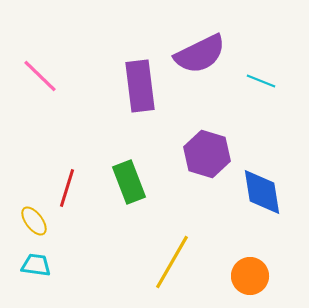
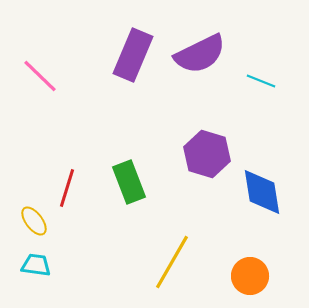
purple rectangle: moved 7 px left, 31 px up; rotated 30 degrees clockwise
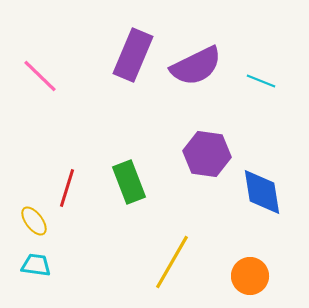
purple semicircle: moved 4 px left, 12 px down
purple hexagon: rotated 9 degrees counterclockwise
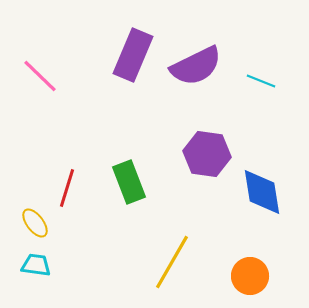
yellow ellipse: moved 1 px right, 2 px down
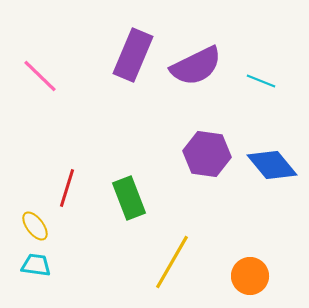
green rectangle: moved 16 px down
blue diamond: moved 10 px right, 27 px up; rotated 30 degrees counterclockwise
yellow ellipse: moved 3 px down
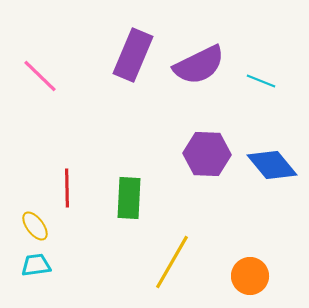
purple semicircle: moved 3 px right, 1 px up
purple hexagon: rotated 6 degrees counterclockwise
red line: rotated 18 degrees counterclockwise
green rectangle: rotated 24 degrees clockwise
cyan trapezoid: rotated 16 degrees counterclockwise
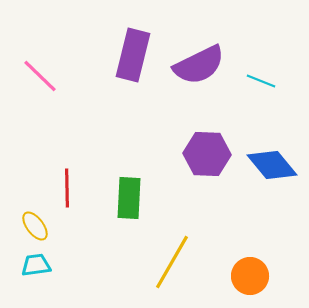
purple rectangle: rotated 9 degrees counterclockwise
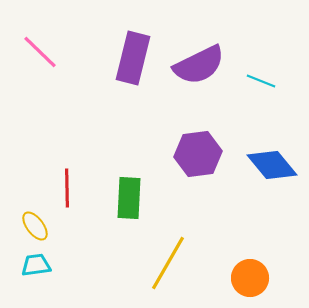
purple rectangle: moved 3 px down
pink line: moved 24 px up
purple hexagon: moved 9 px left; rotated 9 degrees counterclockwise
yellow line: moved 4 px left, 1 px down
orange circle: moved 2 px down
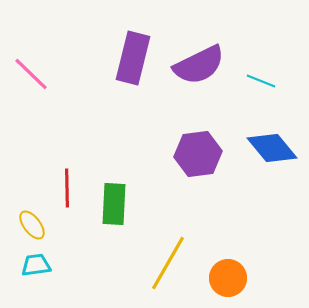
pink line: moved 9 px left, 22 px down
blue diamond: moved 17 px up
green rectangle: moved 15 px left, 6 px down
yellow ellipse: moved 3 px left, 1 px up
orange circle: moved 22 px left
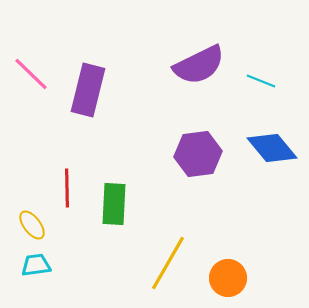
purple rectangle: moved 45 px left, 32 px down
